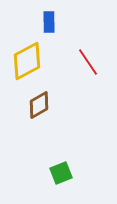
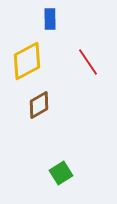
blue rectangle: moved 1 px right, 3 px up
green square: rotated 10 degrees counterclockwise
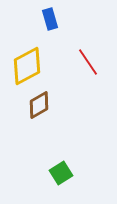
blue rectangle: rotated 15 degrees counterclockwise
yellow diamond: moved 5 px down
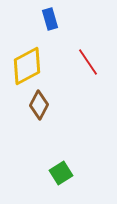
brown diamond: rotated 32 degrees counterclockwise
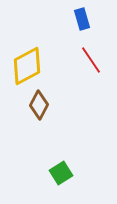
blue rectangle: moved 32 px right
red line: moved 3 px right, 2 px up
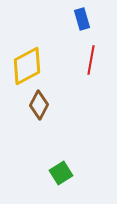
red line: rotated 44 degrees clockwise
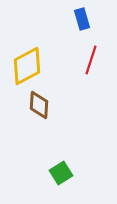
red line: rotated 8 degrees clockwise
brown diamond: rotated 24 degrees counterclockwise
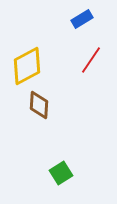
blue rectangle: rotated 75 degrees clockwise
red line: rotated 16 degrees clockwise
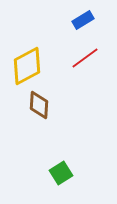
blue rectangle: moved 1 px right, 1 px down
red line: moved 6 px left, 2 px up; rotated 20 degrees clockwise
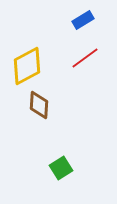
green square: moved 5 px up
